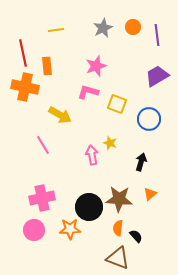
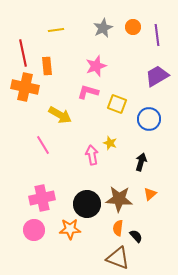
black circle: moved 2 px left, 3 px up
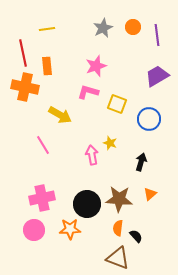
yellow line: moved 9 px left, 1 px up
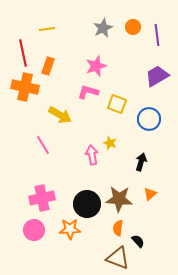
orange rectangle: moved 1 px right; rotated 24 degrees clockwise
black semicircle: moved 2 px right, 5 px down
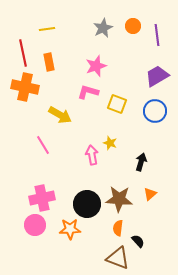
orange circle: moved 1 px up
orange rectangle: moved 1 px right, 4 px up; rotated 30 degrees counterclockwise
blue circle: moved 6 px right, 8 px up
pink circle: moved 1 px right, 5 px up
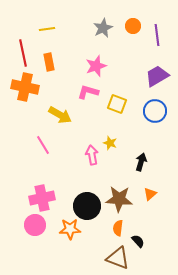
black circle: moved 2 px down
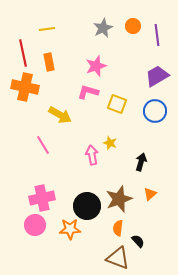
brown star: rotated 24 degrees counterclockwise
